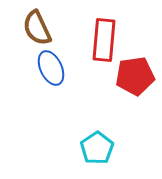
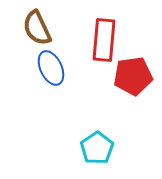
red pentagon: moved 2 px left
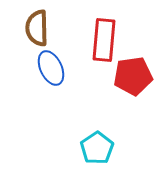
brown semicircle: rotated 24 degrees clockwise
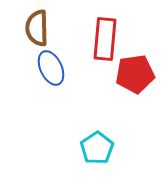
red rectangle: moved 1 px right, 1 px up
red pentagon: moved 2 px right, 2 px up
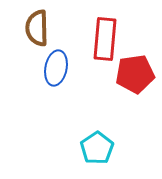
blue ellipse: moved 5 px right; rotated 36 degrees clockwise
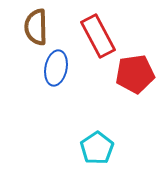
brown semicircle: moved 1 px left, 1 px up
red rectangle: moved 7 px left, 3 px up; rotated 33 degrees counterclockwise
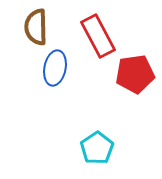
blue ellipse: moved 1 px left
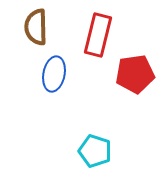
red rectangle: moved 1 px up; rotated 42 degrees clockwise
blue ellipse: moved 1 px left, 6 px down
cyan pentagon: moved 2 px left, 3 px down; rotated 20 degrees counterclockwise
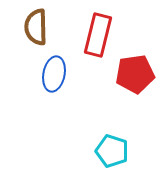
cyan pentagon: moved 17 px right
